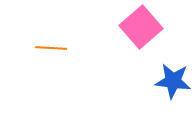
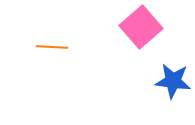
orange line: moved 1 px right, 1 px up
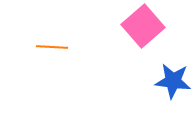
pink square: moved 2 px right, 1 px up
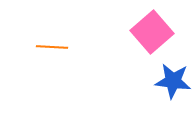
pink square: moved 9 px right, 6 px down
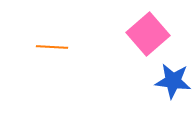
pink square: moved 4 px left, 2 px down
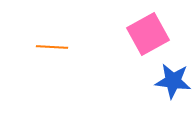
pink square: rotated 12 degrees clockwise
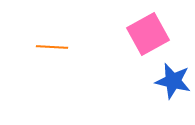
blue star: rotated 6 degrees clockwise
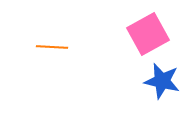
blue star: moved 11 px left
